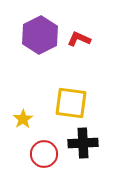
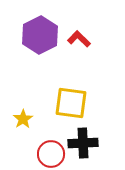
red L-shape: rotated 20 degrees clockwise
red circle: moved 7 px right
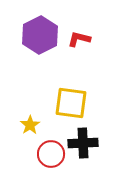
red L-shape: rotated 30 degrees counterclockwise
yellow star: moved 7 px right, 6 px down
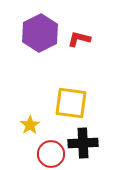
purple hexagon: moved 2 px up
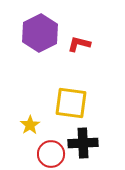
red L-shape: moved 5 px down
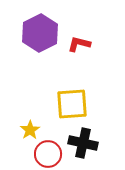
yellow square: moved 1 px right, 1 px down; rotated 12 degrees counterclockwise
yellow star: moved 5 px down
black cross: rotated 16 degrees clockwise
red circle: moved 3 px left
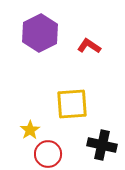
red L-shape: moved 10 px right, 2 px down; rotated 20 degrees clockwise
black cross: moved 19 px right, 2 px down
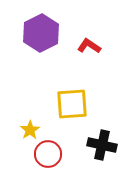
purple hexagon: moved 1 px right
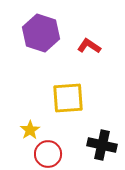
purple hexagon: rotated 15 degrees counterclockwise
yellow square: moved 4 px left, 6 px up
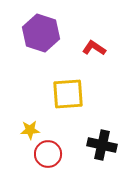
red L-shape: moved 5 px right, 2 px down
yellow square: moved 4 px up
yellow star: rotated 30 degrees clockwise
